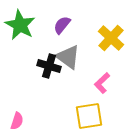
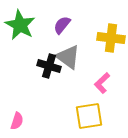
yellow cross: rotated 36 degrees counterclockwise
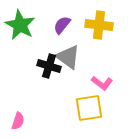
yellow cross: moved 12 px left, 13 px up
pink L-shape: rotated 100 degrees counterclockwise
yellow square: moved 8 px up
pink semicircle: moved 1 px right
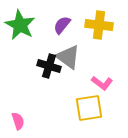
pink semicircle: rotated 36 degrees counterclockwise
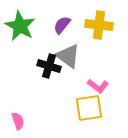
green star: moved 1 px down
gray triangle: moved 1 px up
pink L-shape: moved 4 px left, 3 px down
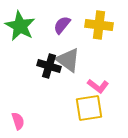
gray triangle: moved 4 px down
